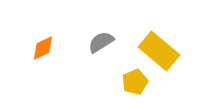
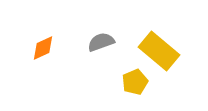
gray semicircle: rotated 12 degrees clockwise
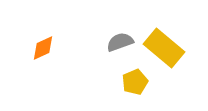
gray semicircle: moved 19 px right
yellow rectangle: moved 5 px right, 3 px up
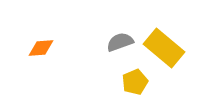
orange diamond: moved 2 px left; rotated 20 degrees clockwise
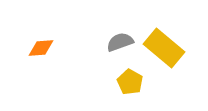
yellow pentagon: moved 5 px left; rotated 20 degrees counterclockwise
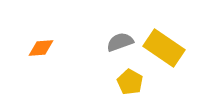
yellow rectangle: rotated 6 degrees counterclockwise
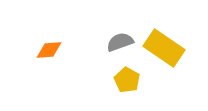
orange diamond: moved 8 px right, 2 px down
yellow pentagon: moved 3 px left, 2 px up
